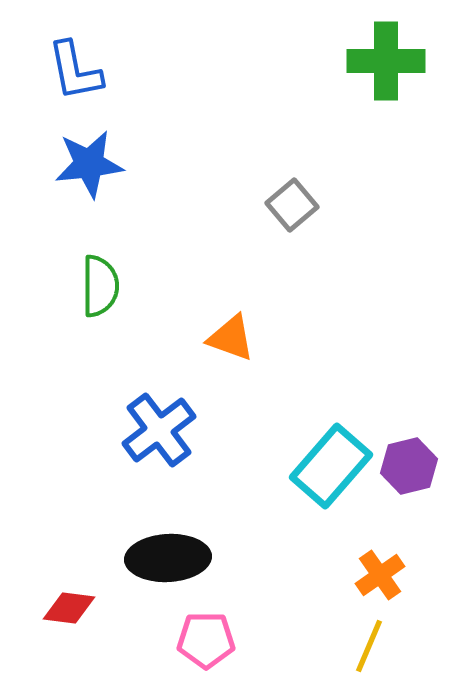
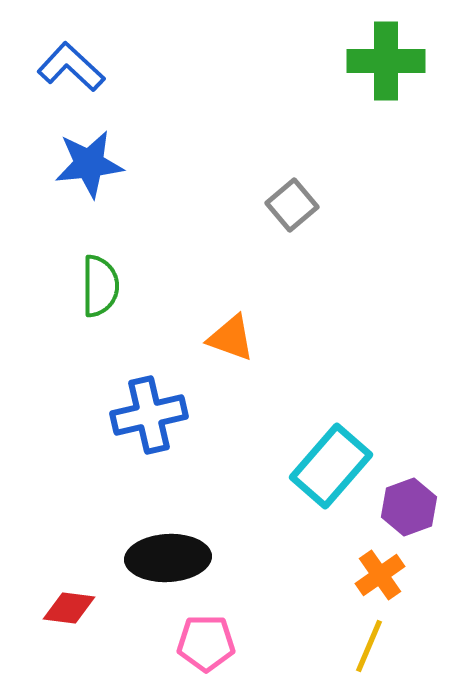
blue L-shape: moved 4 px left, 4 px up; rotated 144 degrees clockwise
blue cross: moved 10 px left, 15 px up; rotated 24 degrees clockwise
purple hexagon: moved 41 px down; rotated 6 degrees counterclockwise
pink pentagon: moved 3 px down
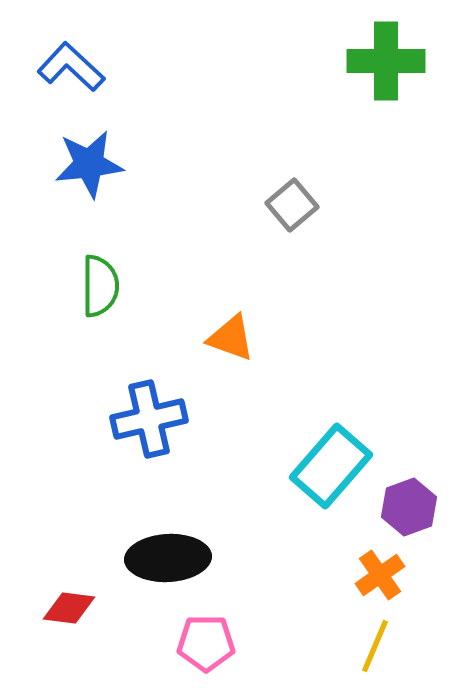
blue cross: moved 4 px down
yellow line: moved 6 px right
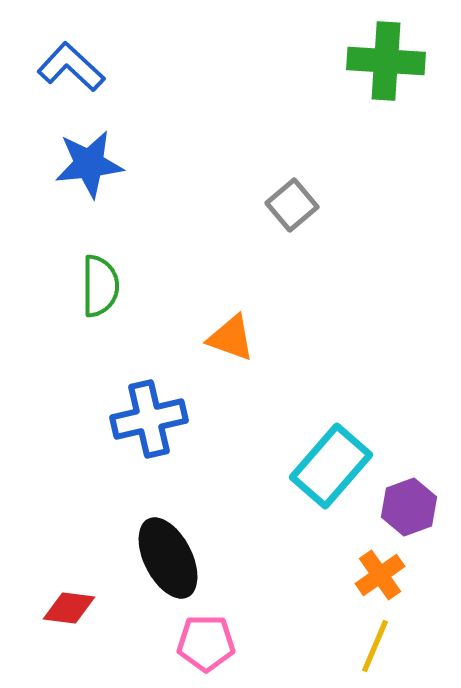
green cross: rotated 4 degrees clockwise
black ellipse: rotated 66 degrees clockwise
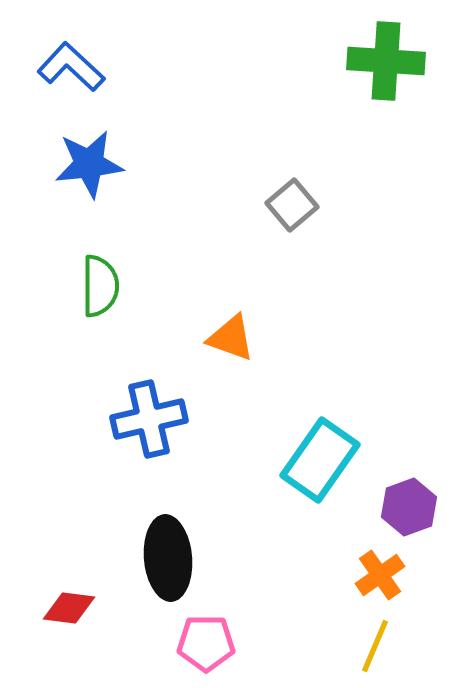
cyan rectangle: moved 11 px left, 6 px up; rotated 6 degrees counterclockwise
black ellipse: rotated 22 degrees clockwise
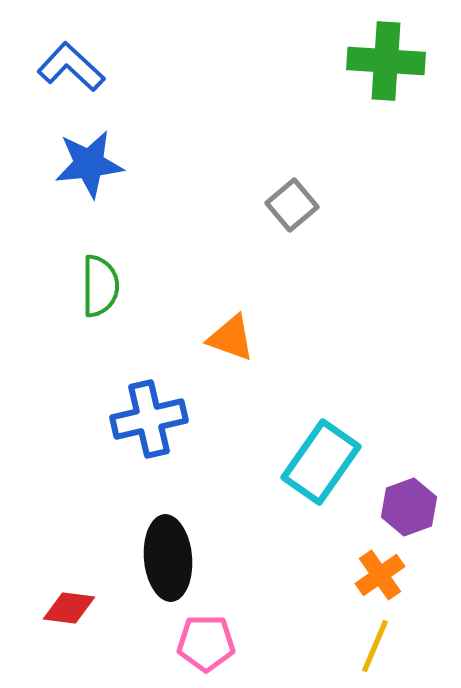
cyan rectangle: moved 1 px right, 2 px down
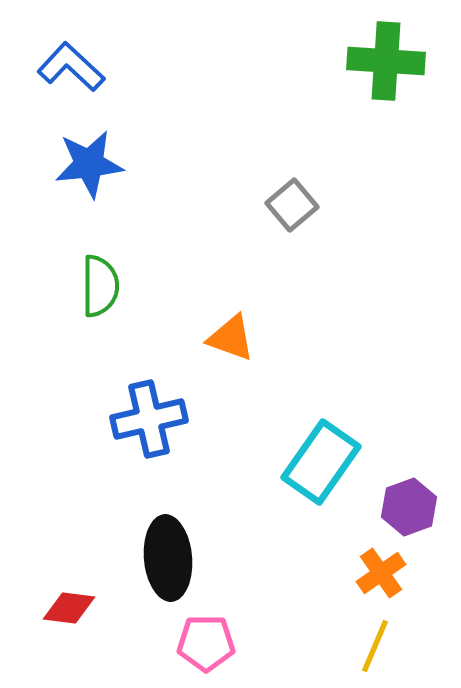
orange cross: moved 1 px right, 2 px up
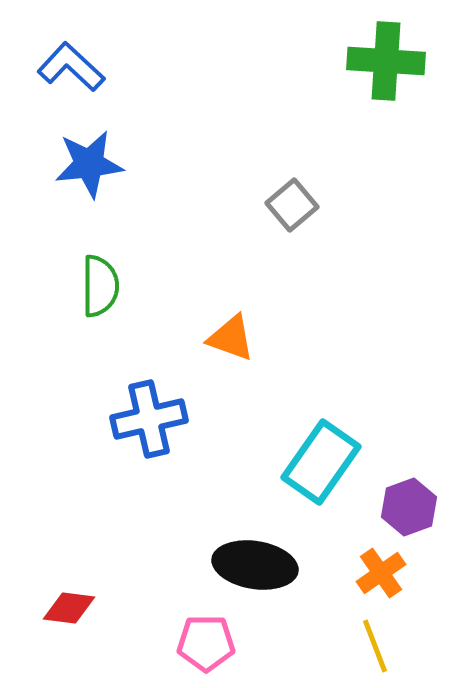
black ellipse: moved 87 px right, 7 px down; rotated 76 degrees counterclockwise
yellow line: rotated 44 degrees counterclockwise
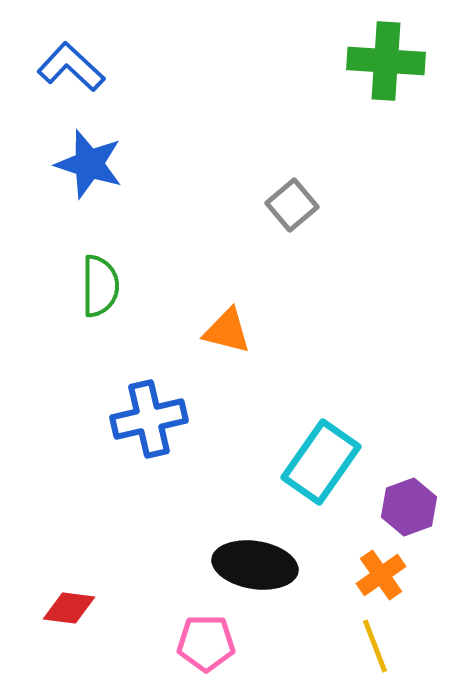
blue star: rotated 24 degrees clockwise
orange triangle: moved 4 px left, 7 px up; rotated 6 degrees counterclockwise
orange cross: moved 2 px down
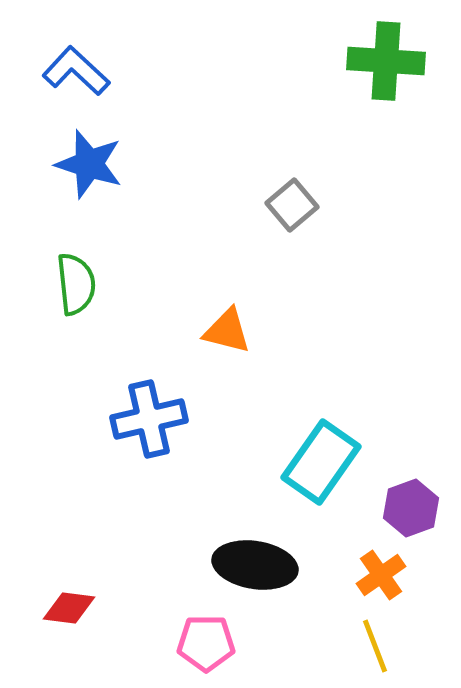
blue L-shape: moved 5 px right, 4 px down
green semicircle: moved 24 px left, 2 px up; rotated 6 degrees counterclockwise
purple hexagon: moved 2 px right, 1 px down
